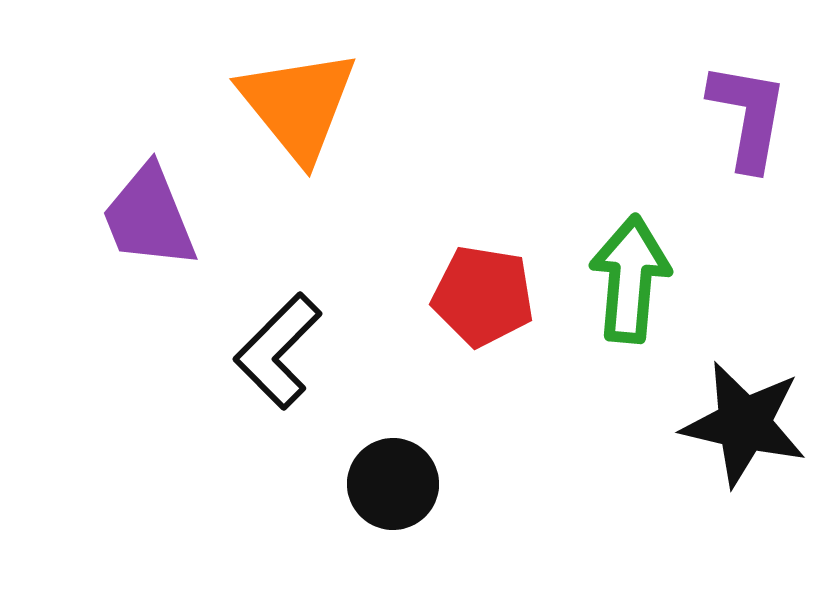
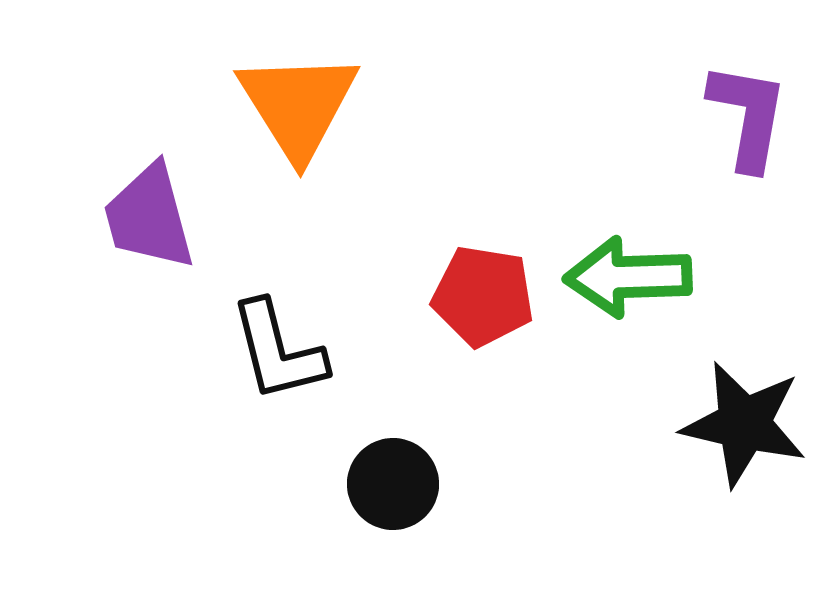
orange triangle: rotated 7 degrees clockwise
purple trapezoid: rotated 7 degrees clockwise
green arrow: moved 2 px left, 2 px up; rotated 97 degrees counterclockwise
black L-shape: rotated 59 degrees counterclockwise
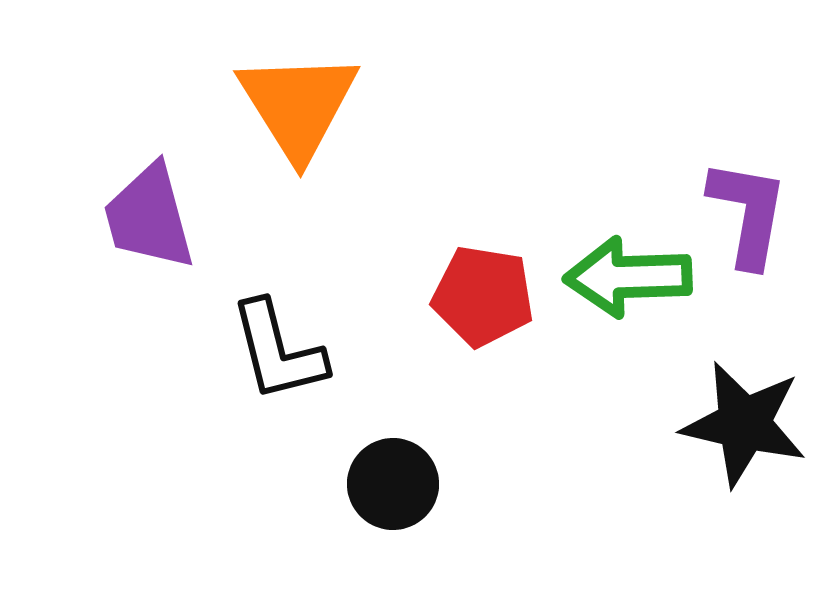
purple L-shape: moved 97 px down
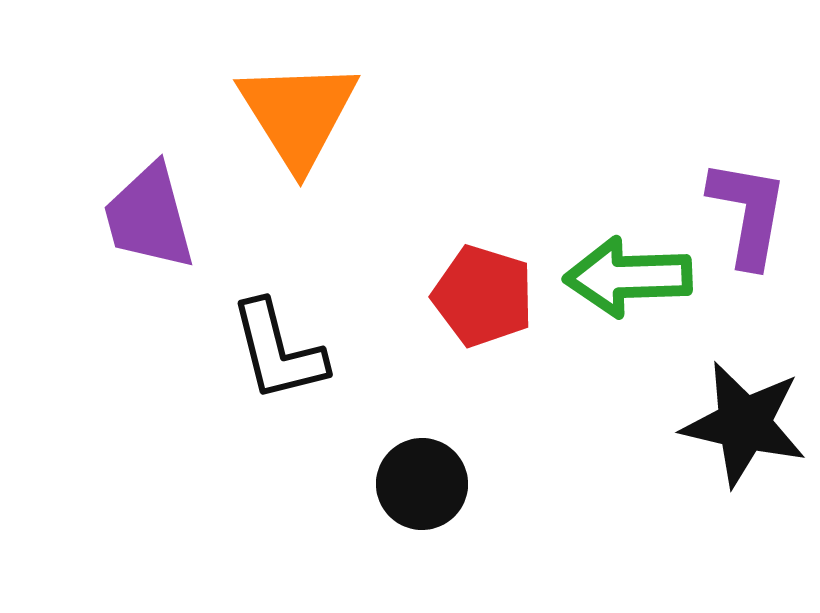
orange triangle: moved 9 px down
red pentagon: rotated 8 degrees clockwise
black circle: moved 29 px right
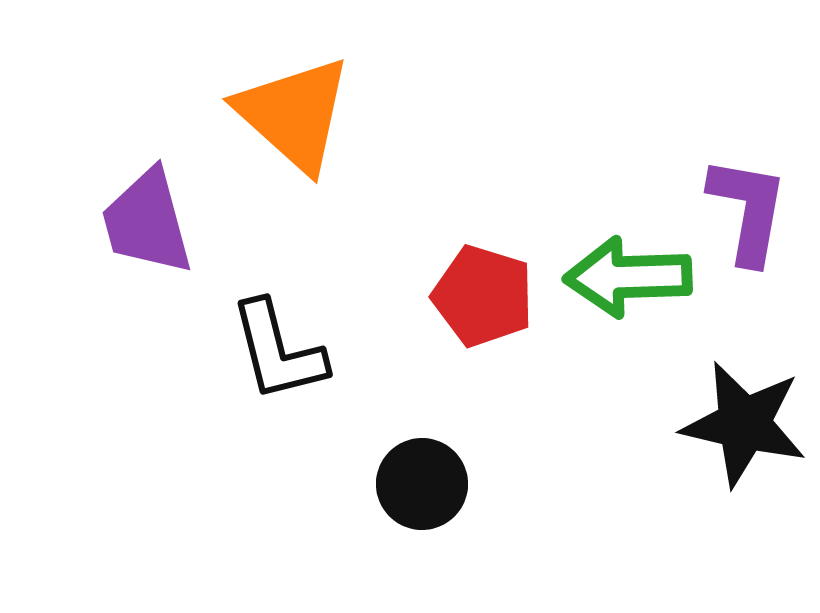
orange triangle: moved 4 px left; rotated 16 degrees counterclockwise
purple L-shape: moved 3 px up
purple trapezoid: moved 2 px left, 5 px down
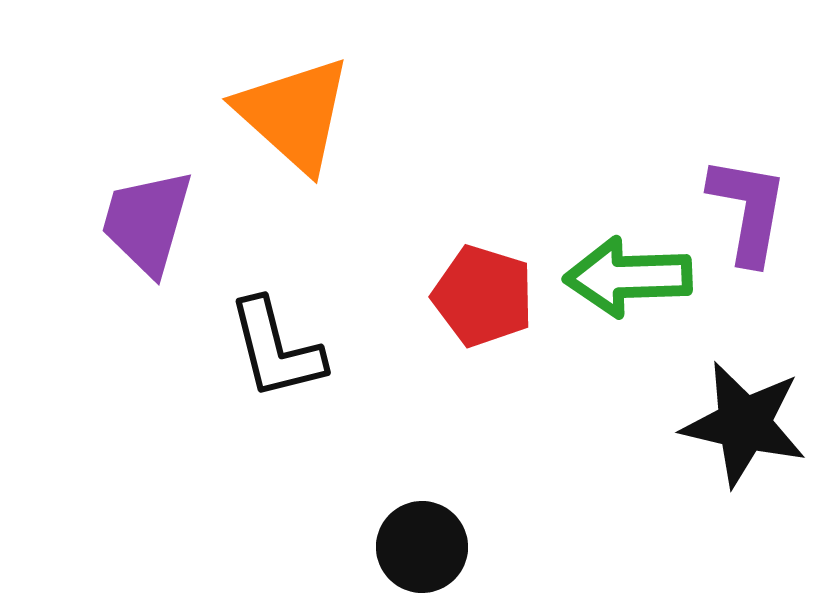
purple trapezoid: rotated 31 degrees clockwise
black L-shape: moved 2 px left, 2 px up
black circle: moved 63 px down
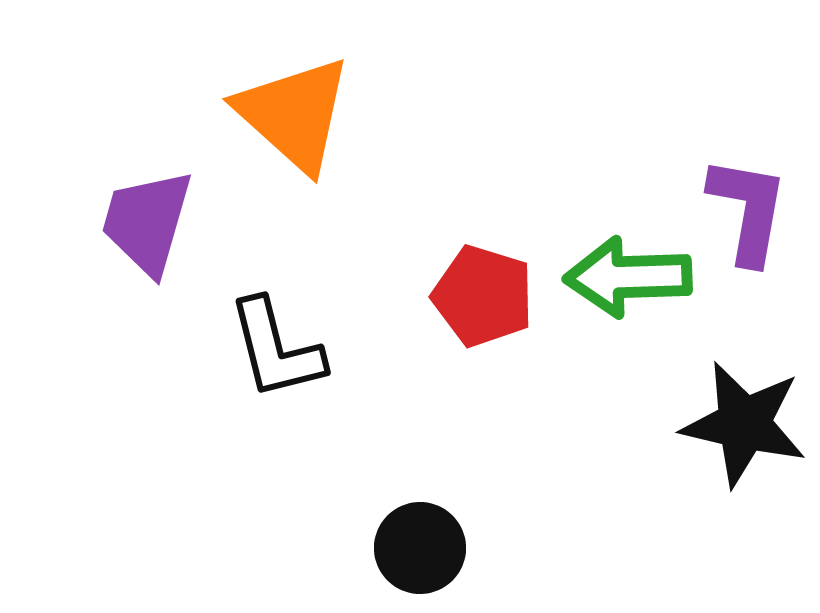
black circle: moved 2 px left, 1 px down
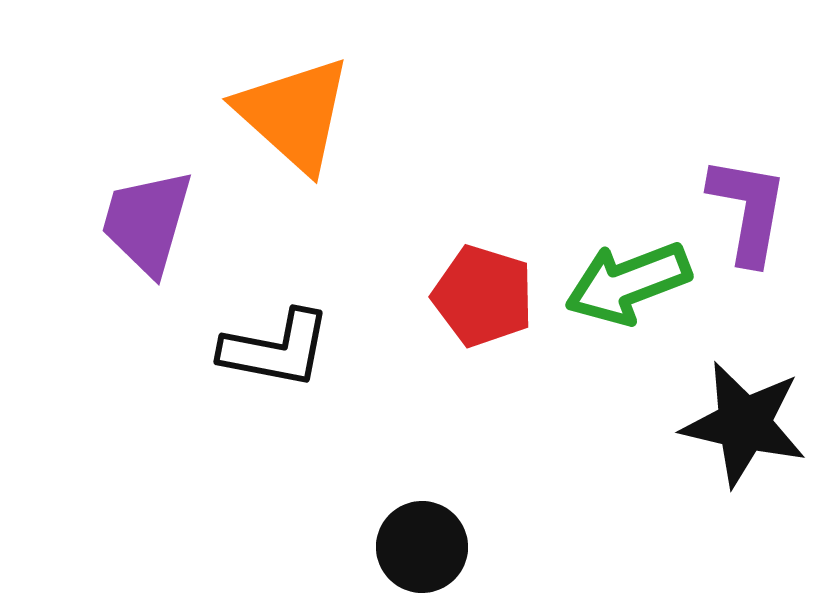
green arrow: moved 6 px down; rotated 19 degrees counterclockwise
black L-shape: rotated 65 degrees counterclockwise
black circle: moved 2 px right, 1 px up
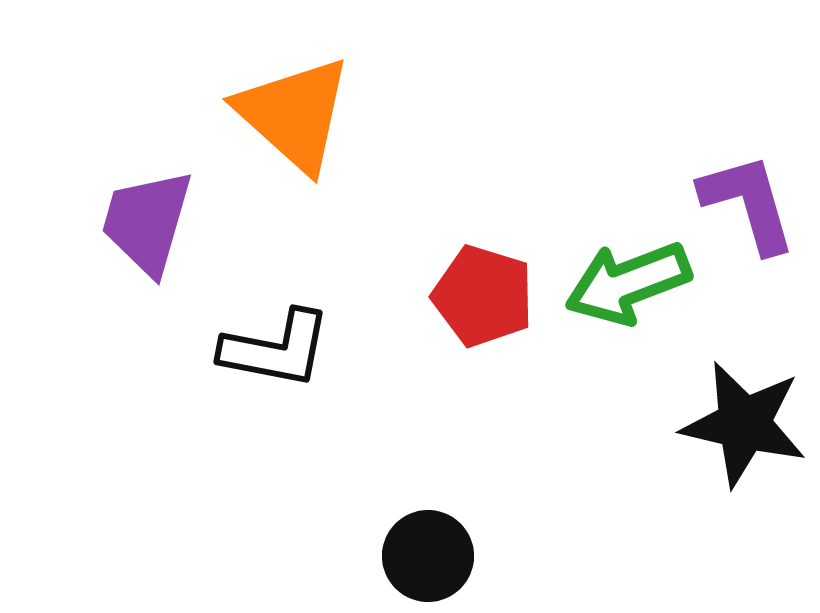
purple L-shape: moved 7 px up; rotated 26 degrees counterclockwise
black circle: moved 6 px right, 9 px down
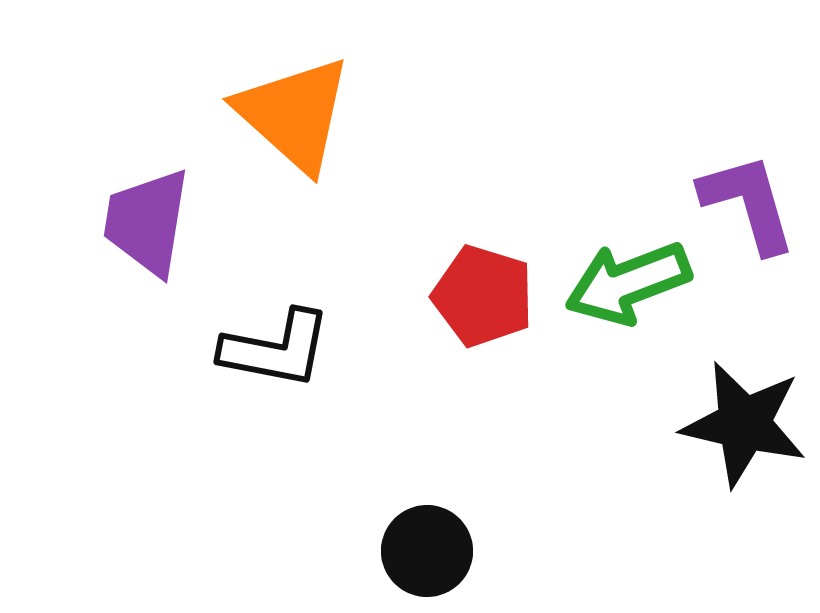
purple trapezoid: rotated 7 degrees counterclockwise
black circle: moved 1 px left, 5 px up
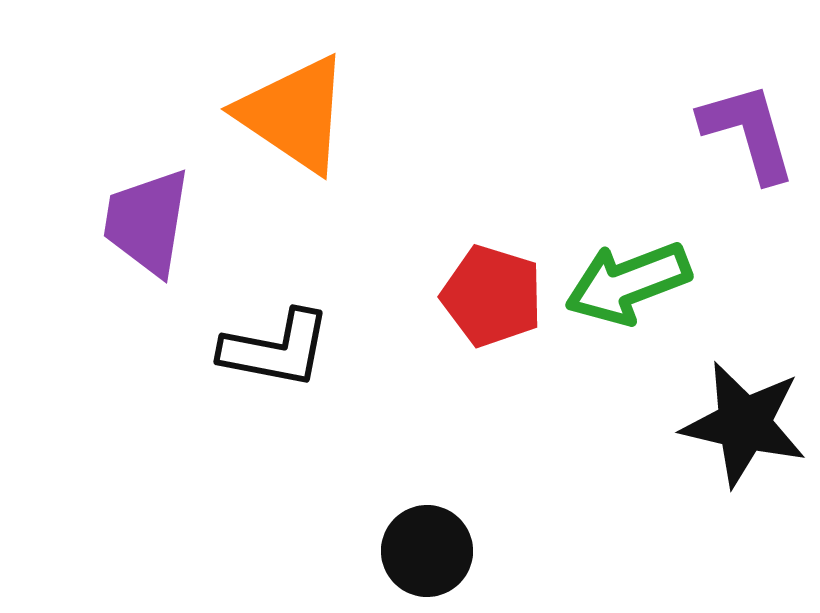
orange triangle: rotated 8 degrees counterclockwise
purple L-shape: moved 71 px up
red pentagon: moved 9 px right
